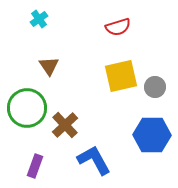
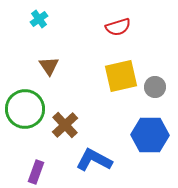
green circle: moved 2 px left, 1 px down
blue hexagon: moved 2 px left
blue L-shape: rotated 33 degrees counterclockwise
purple rectangle: moved 1 px right, 6 px down
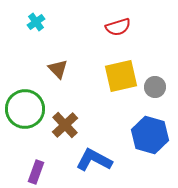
cyan cross: moved 3 px left, 3 px down
brown triangle: moved 9 px right, 3 px down; rotated 10 degrees counterclockwise
blue hexagon: rotated 15 degrees clockwise
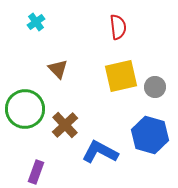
red semicircle: rotated 80 degrees counterclockwise
blue L-shape: moved 6 px right, 8 px up
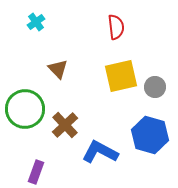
red semicircle: moved 2 px left
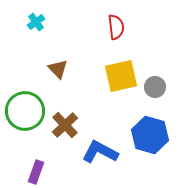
green circle: moved 2 px down
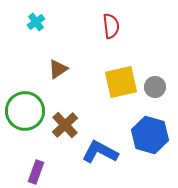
red semicircle: moved 5 px left, 1 px up
brown triangle: rotated 40 degrees clockwise
yellow square: moved 6 px down
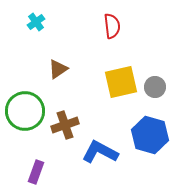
red semicircle: moved 1 px right
brown cross: rotated 24 degrees clockwise
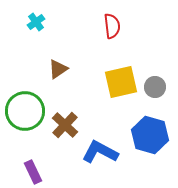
brown cross: rotated 28 degrees counterclockwise
purple rectangle: moved 3 px left; rotated 45 degrees counterclockwise
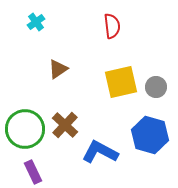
gray circle: moved 1 px right
green circle: moved 18 px down
